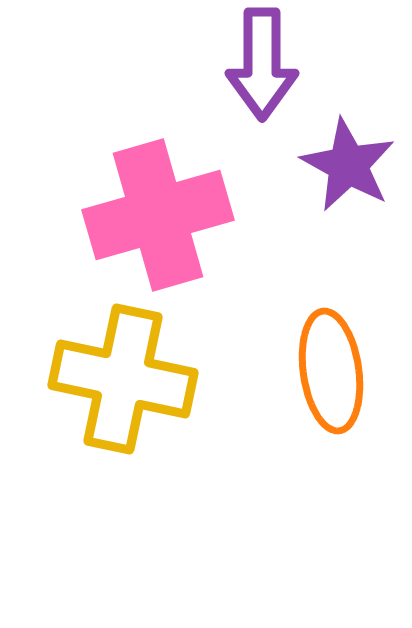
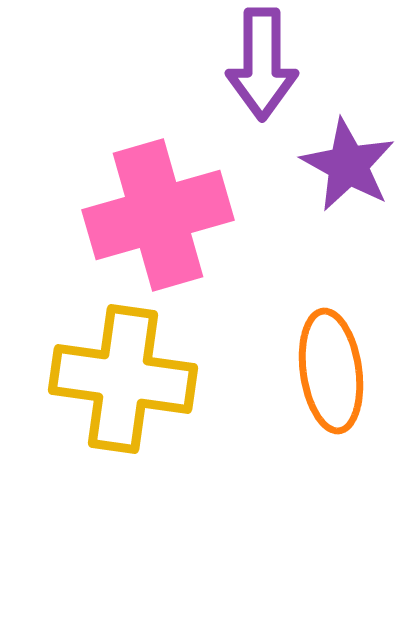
yellow cross: rotated 4 degrees counterclockwise
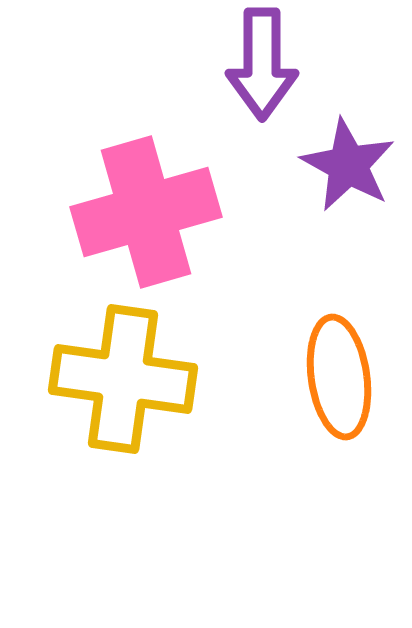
pink cross: moved 12 px left, 3 px up
orange ellipse: moved 8 px right, 6 px down
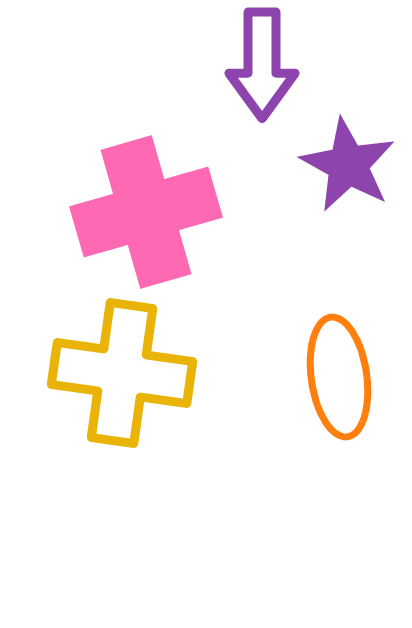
yellow cross: moved 1 px left, 6 px up
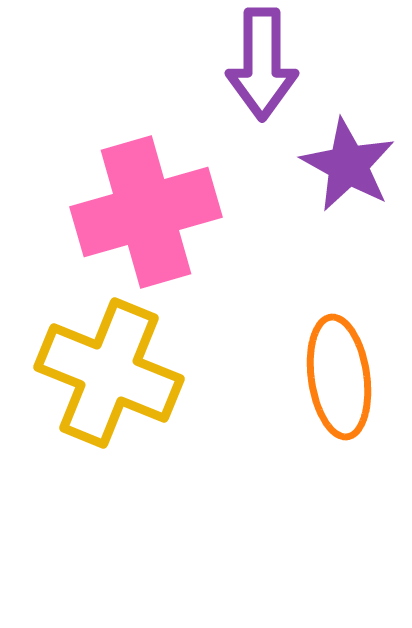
yellow cross: moved 13 px left; rotated 14 degrees clockwise
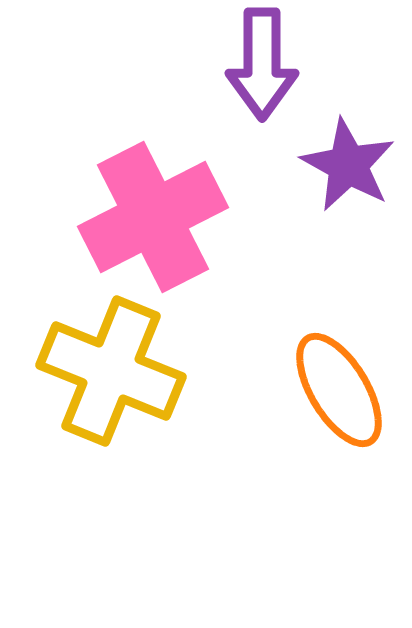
pink cross: moved 7 px right, 5 px down; rotated 11 degrees counterclockwise
yellow cross: moved 2 px right, 2 px up
orange ellipse: moved 13 px down; rotated 23 degrees counterclockwise
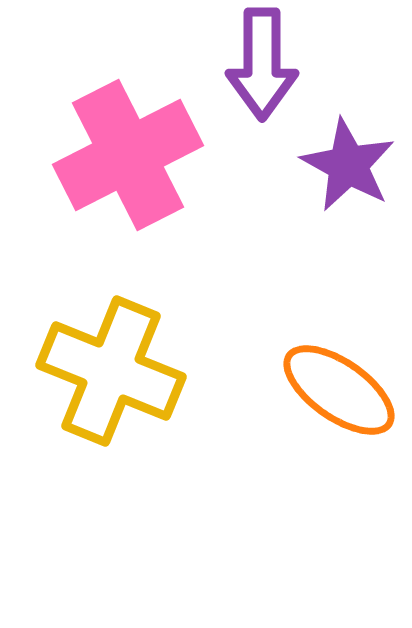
pink cross: moved 25 px left, 62 px up
orange ellipse: rotated 24 degrees counterclockwise
